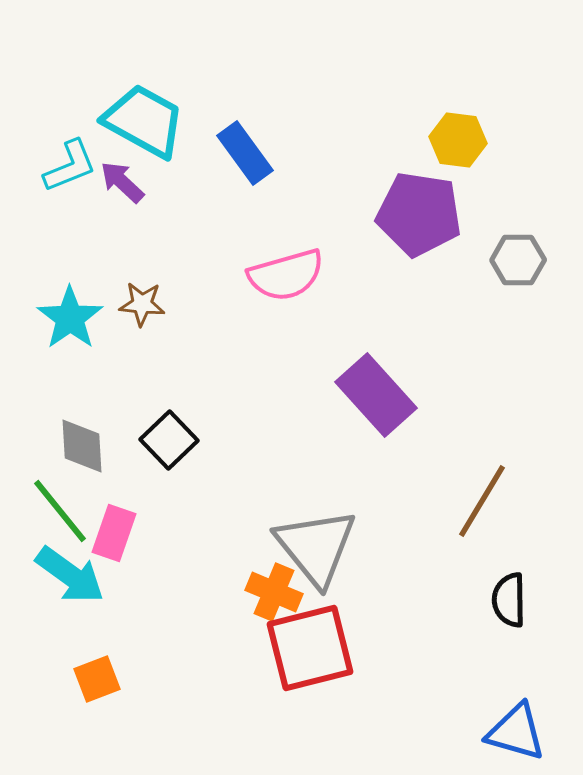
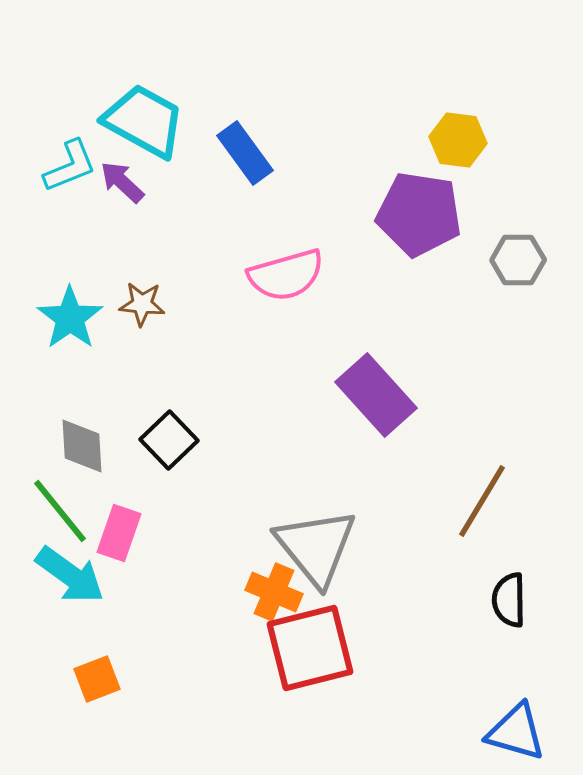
pink rectangle: moved 5 px right
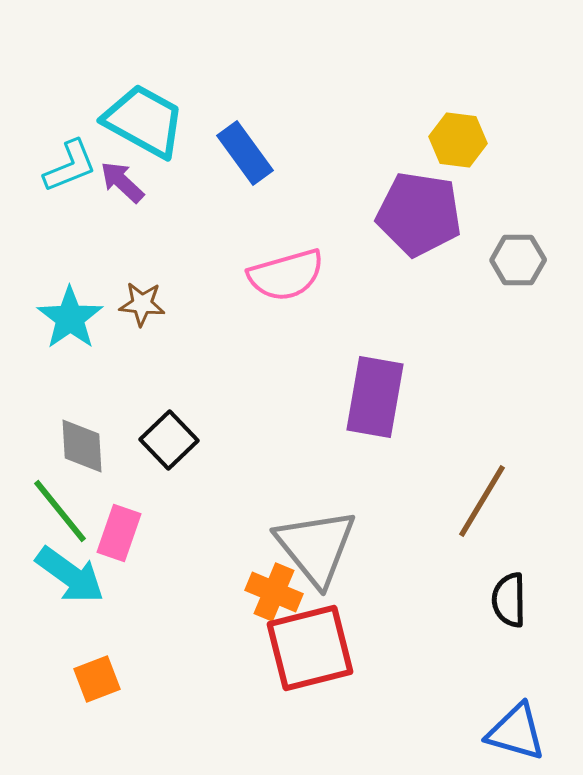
purple rectangle: moved 1 px left, 2 px down; rotated 52 degrees clockwise
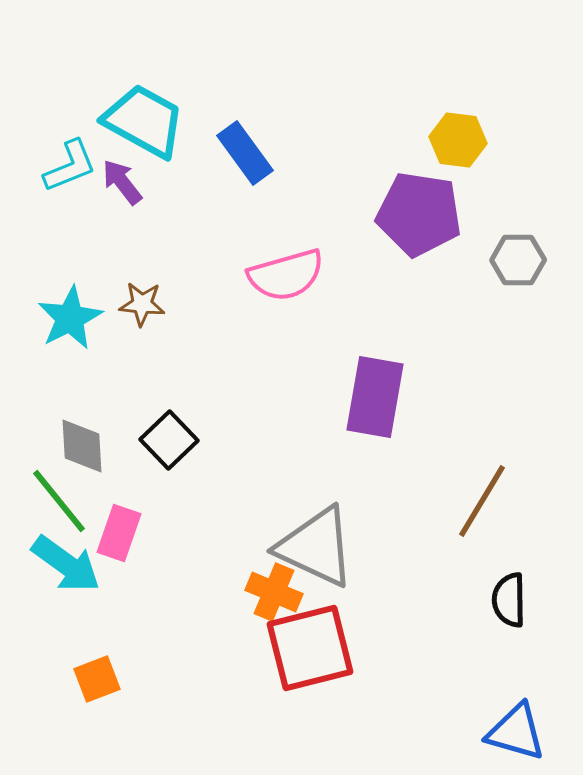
purple arrow: rotated 9 degrees clockwise
cyan star: rotated 8 degrees clockwise
green line: moved 1 px left, 10 px up
gray triangle: rotated 26 degrees counterclockwise
cyan arrow: moved 4 px left, 11 px up
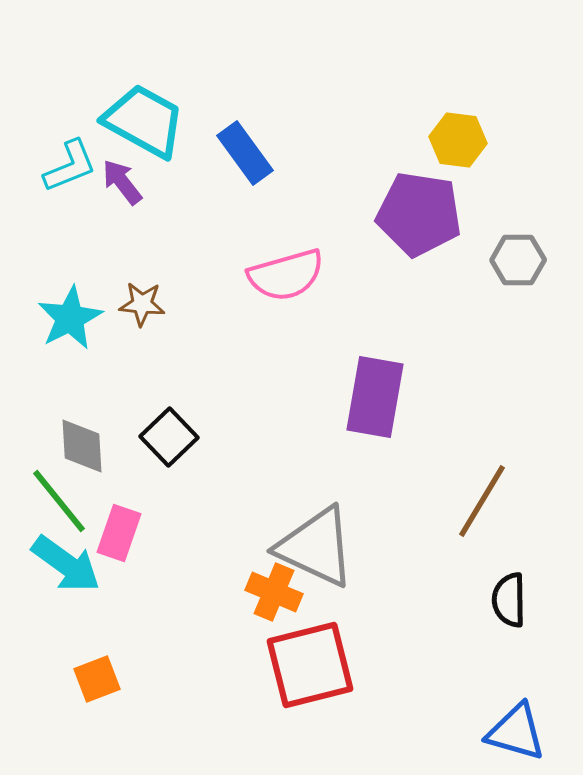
black square: moved 3 px up
red square: moved 17 px down
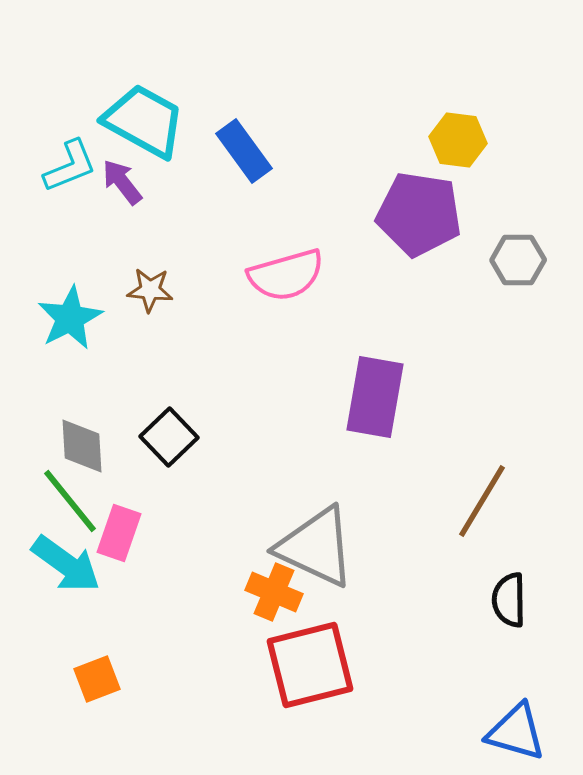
blue rectangle: moved 1 px left, 2 px up
brown star: moved 8 px right, 14 px up
green line: moved 11 px right
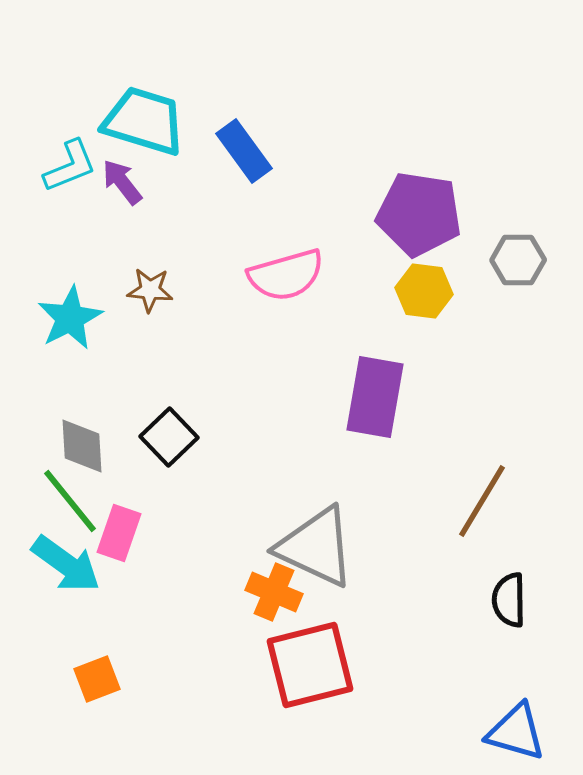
cyan trapezoid: rotated 12 degrees counterclockwise
yellow hexagon: moved 34 px left, 151 px down
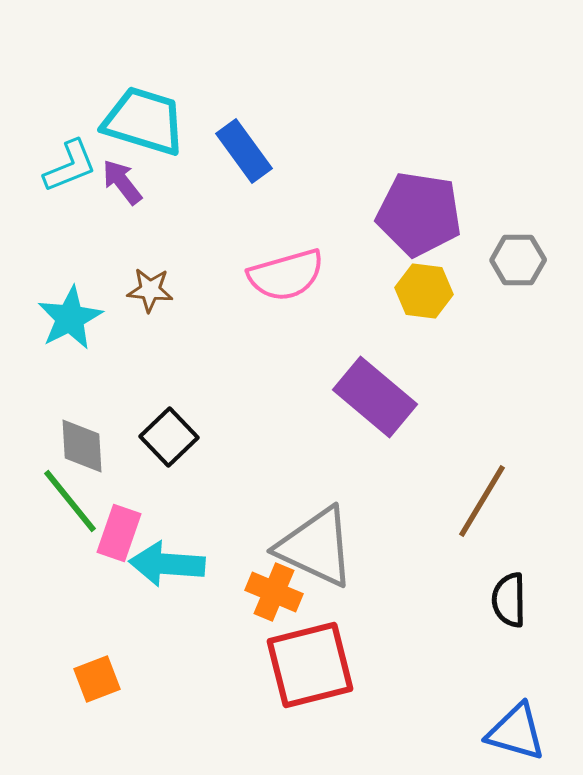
purple rectangle: rotated 60 degrees counterclockwise
cyan arrow: moved 101 px right; rotated 148 degrees clockwise
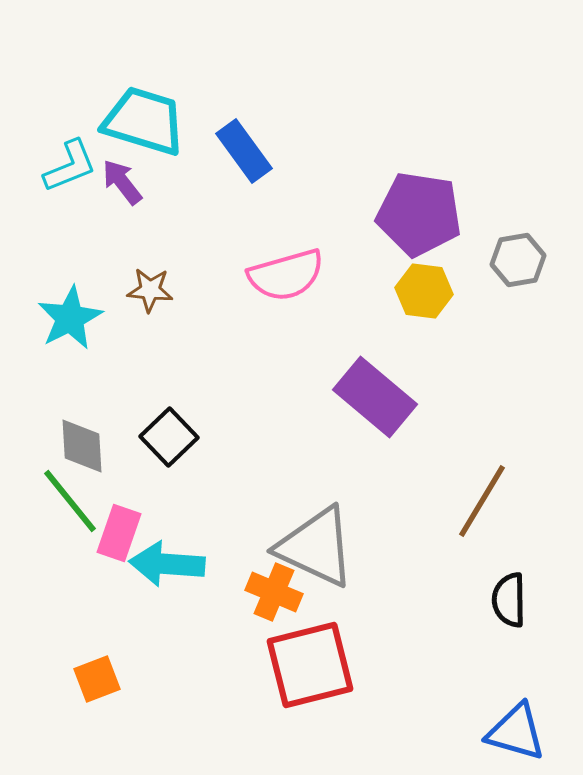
gray hexagon: rotated 10 degrees counterclockwise
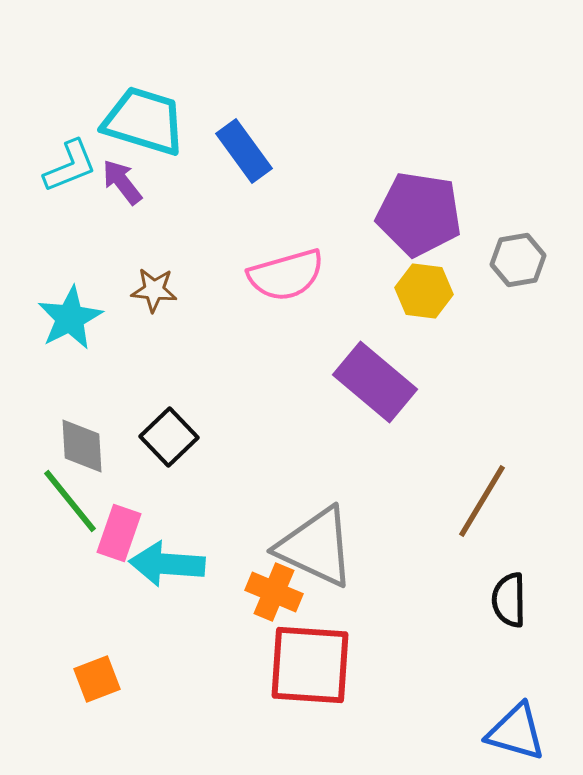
brown star: moved 4 px right
purple rectangle: moved 15 px up
red square: rotated 18 degrees clockwise
